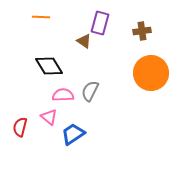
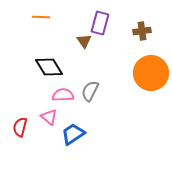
brown triangle: rotated 21 degrees clockwise
black diamond: moved 1 px down
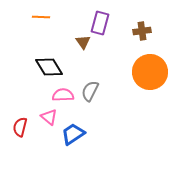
brown triangle: moved 1 px left, 1 px down
orange circle: moved 1 px left, 1 px up
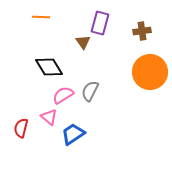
pink semicircle: rotated 30 degrees counterclockwise
red semicircle: moved 1 px right, 1 px down
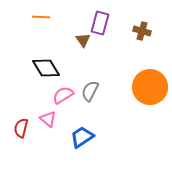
brown cross: rotated 24 degrees clockwise
brown triangle: moved 2 px up
black diamond: moved 3 px left, 1 px down
orange circle: moved 15 px down
pink triangle: moved 1 px left, 2 px down
blue trapezoid: moved 9 px right, 3 px down
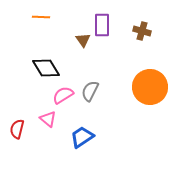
purple rectangle: moved 2 px right, 2 px down; rotated 15 degrees counterclockwise
red semicircle: moved 4 px left, 1 px down
